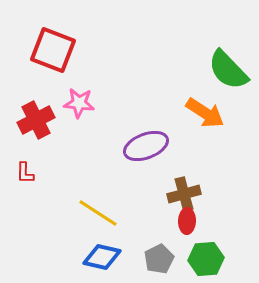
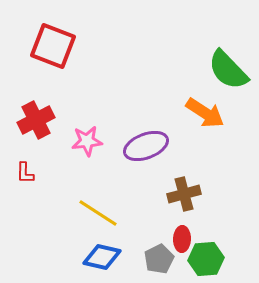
red square: moved 4 px up
pink star: moved 8 px right, 38 px down; rotated 12 degrees counterclockwise
red ellipse: moved 5 px left, 18 px down
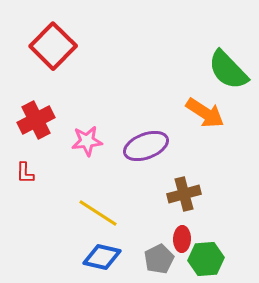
red square: rotated 24 degrees clockwise
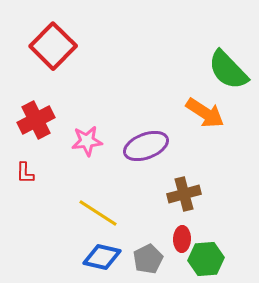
gray pentagon: moved 11 px left
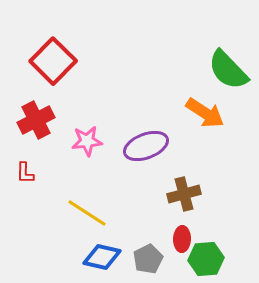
red square: moved 15 px down
yellow line: moved 11 px left
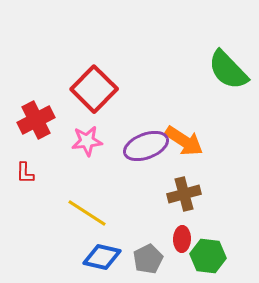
red square: moved 41 px right, 28 px down
orange arrow: moved 21 px left, 28 px down
green hexagon: moved 2 px right, 3 px up; rotated 12 degrees clockwise
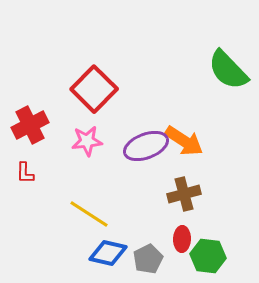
red cross: moved 6 px left, 5 px down
yellow line: moved 2 px right, 1 px down
blue diamond: moved 6 px right, 4 px up
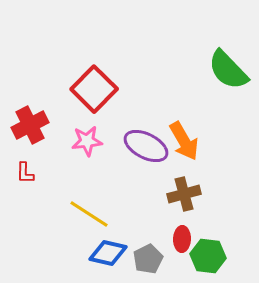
orange arrow: rotated 27 degrees clockwise
purple ellipse: rotated 48 degrees clockwise
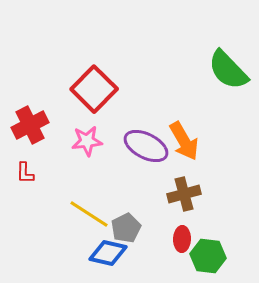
gray pentagon: moved 22 px left, 31 px up
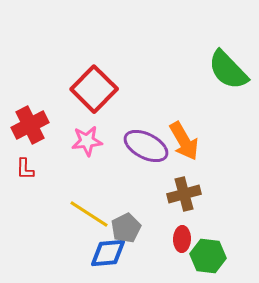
red L-shape: moved 4 px up
blue diamond: rotated 18 degrees counterclockwise
